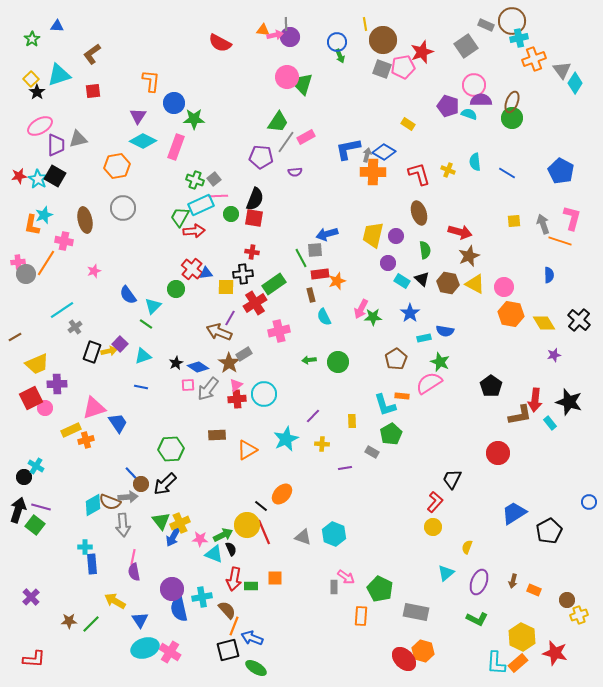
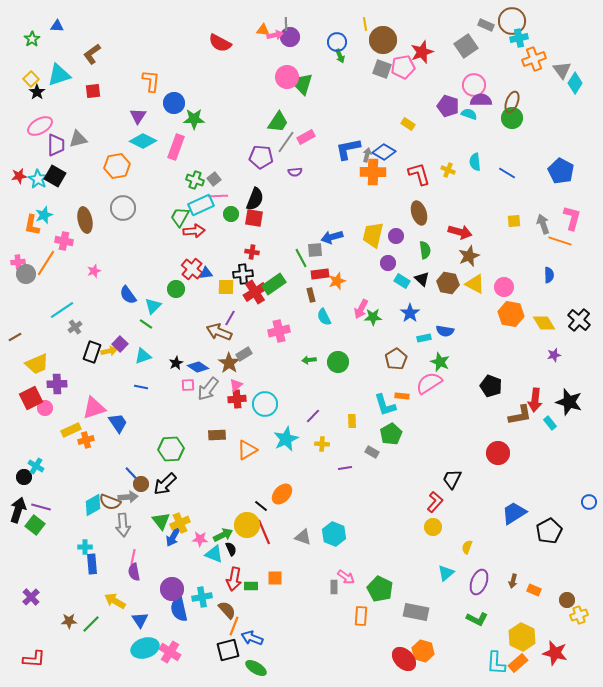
blue arrow at (327, 234): moved 5 px right, 3 px down
red cross at (255, 303): moved 11 px up
black pentagon at (491, 386): rotated 15 degrees counterclockwise
cyan circle at (264, 394): moved 1 px right, 10 px down
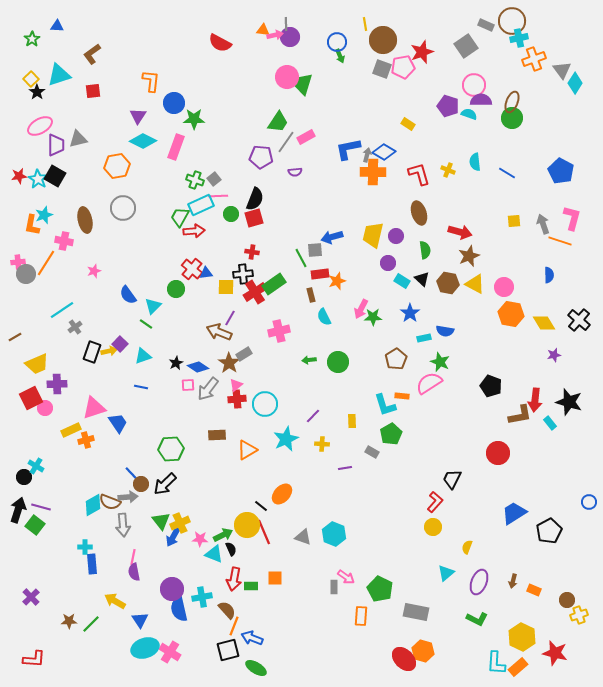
red square at (254, 218): rotated 24 degrees counterclockwise
orange rectangle at (518, 663): moved 4 px down
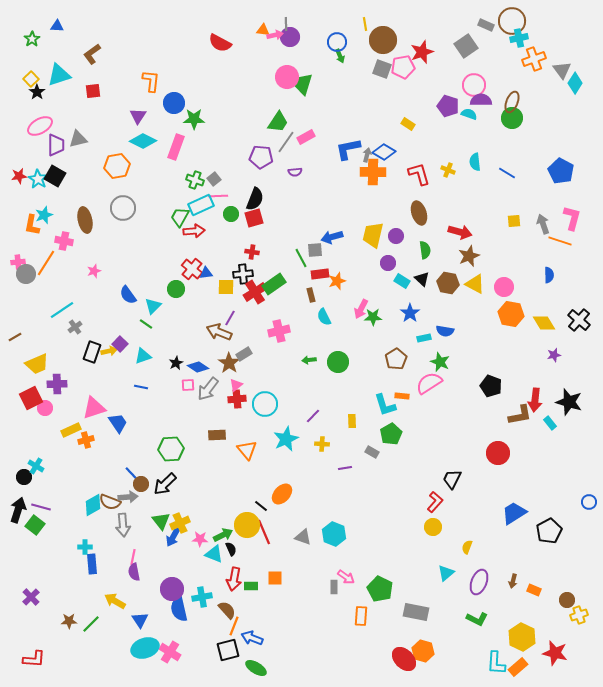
orange triangle at (247, 450): rotated 40 degrees counterclockwise
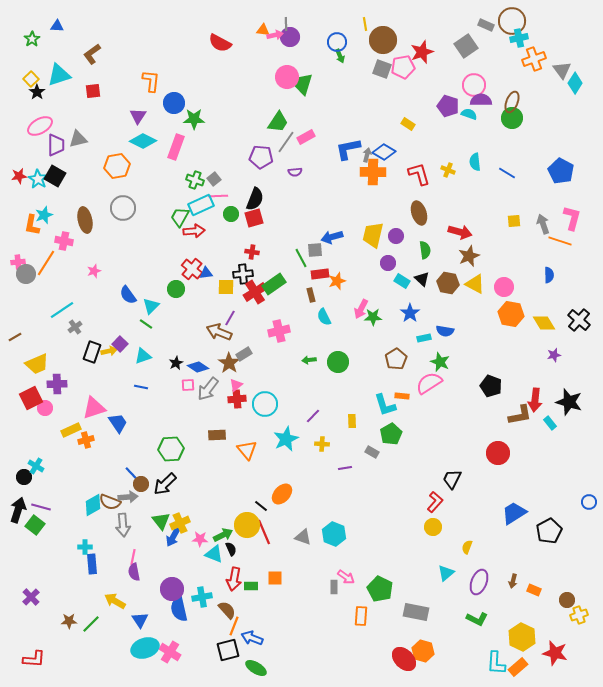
cyan triangle at (153, 306): moved 2 px left
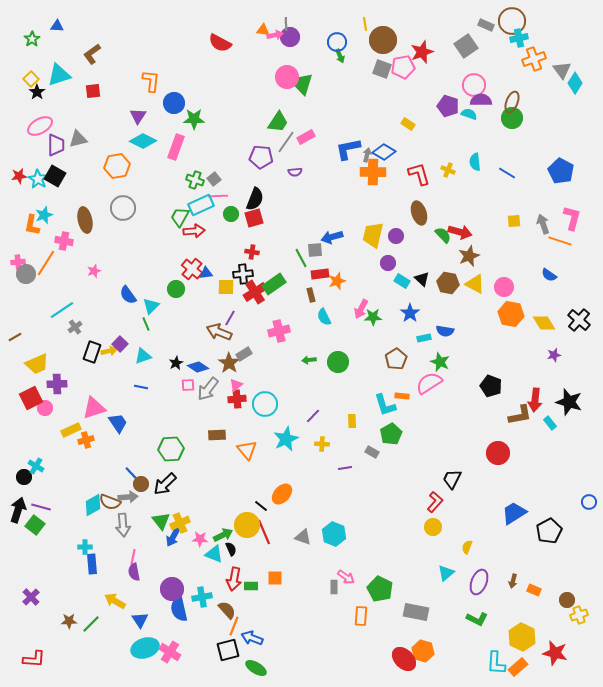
green semicircle at (425, 250): moved 18 px right, 15 px up; rotated 36 degrees counterclockwise
blue semicircle at (549, 275): rotated 126 degrees clockwise
green line at (146, 324): rotated 32 degrees clockwise
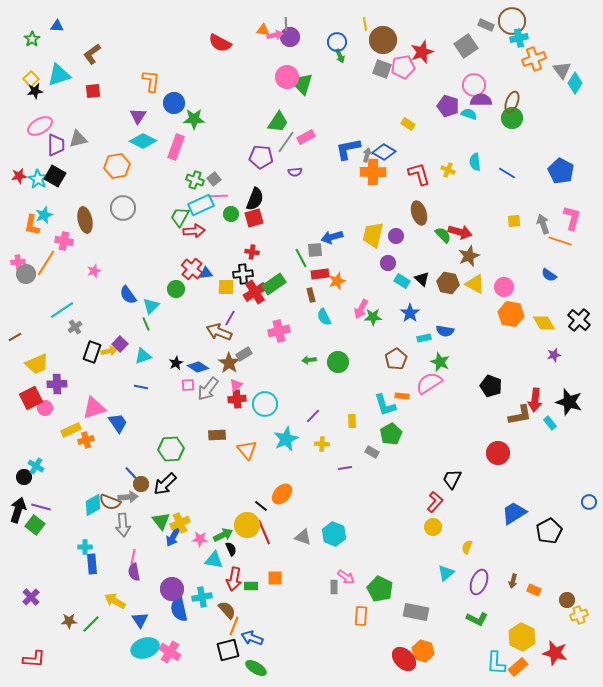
black star at (37, 92): moved 2 px left, 1 px up; rotated 28 degrees clockwise
cyan triangle at (214, 554): moved 6 px down; rotated 12 degrees counterclockwise
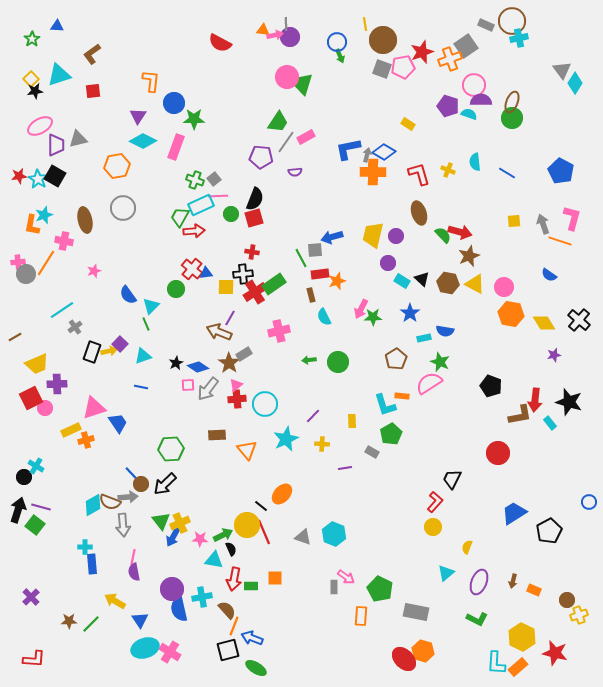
orange cross at (534, 59): moved 84 px left
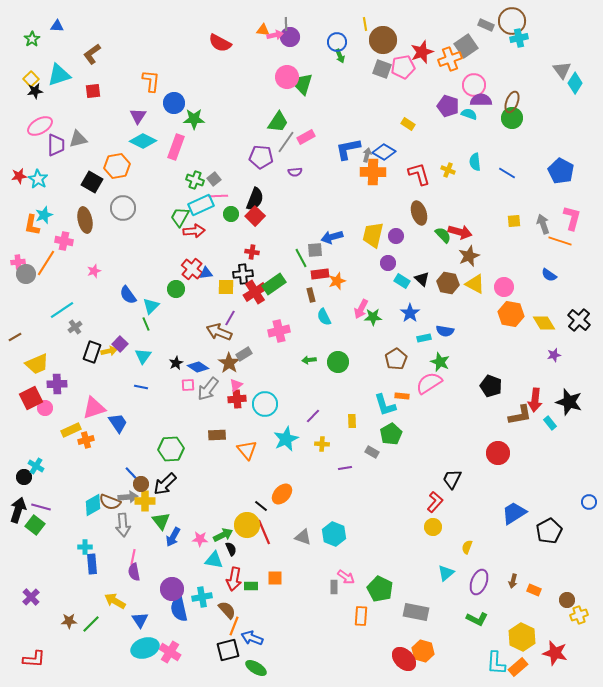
black square at (55, 176): moved 37 px right, 6 px down
red square at (254, 218): moved 1 px right, 2 px up; rotated 30 degrees counterclockwise
cyan triangle at (143, 356): rotated 36 degrees counterclockwise
yellow cross at (180, 523): moved 35 px left, 22 px up; rotated 24 degrees clockwise
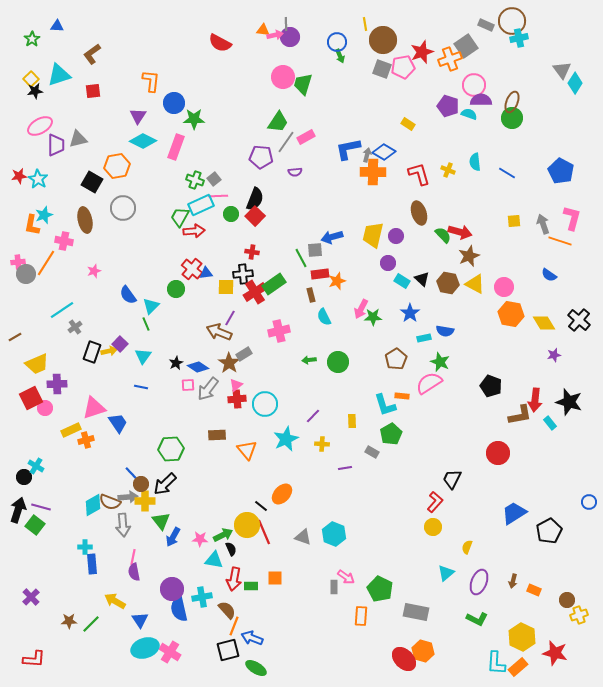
pink circle at (287, 77): moved 4 px left
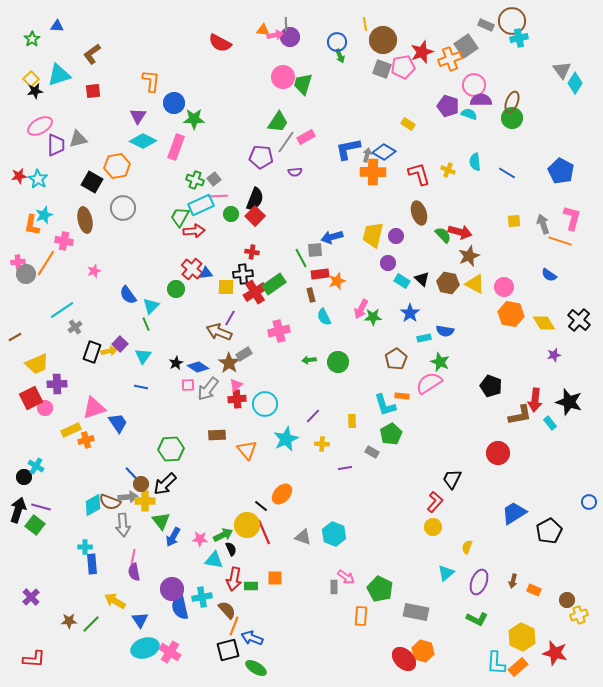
blue semicircle at (179, 609): moved 1 px right, 2 px up
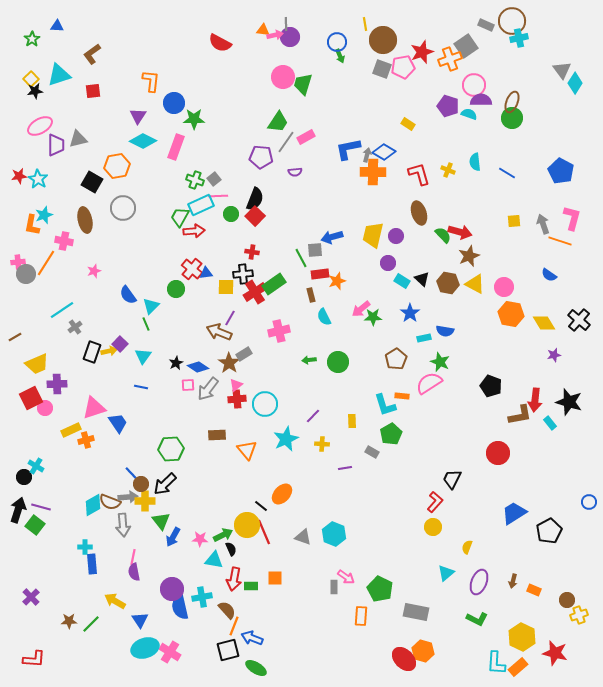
pink arrow at (361, 309): rotated 24 degrees clockwise
